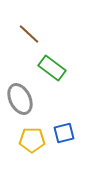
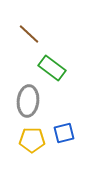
gray ellipse: moved 8 px right, 2 px down; rotated 32 degrees clockwise
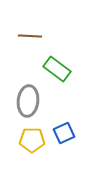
brown line: moved 1 px right, 2 px down; rotated 40 degrees counterclockwise
green rectangle: moved 5 px right, 1 px down
blue square: rotated 10 degrees counterclockwise
